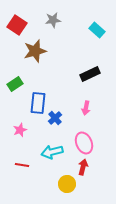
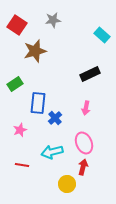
cyan rectangle: moved 5 px right, 5 px down
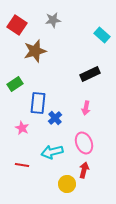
pink star: moved 2 px right, 2 px up; rotated 24 degrees counterclockwise
red arrow: moved 1 px right, 3 px down
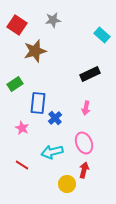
red line: rotated 24 degrees clockwise
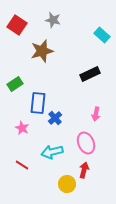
gray star: rotated 21 degrees clockwise
brown star: moved 7 px right
pink arrow: moved 10 px right, 6 px down
pink ellipse: moved 2 px right
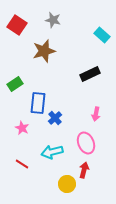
brown star: moved 2 px right
red line: moved 1 px up
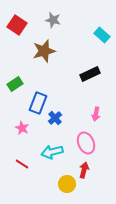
blue rectangle: rotated 15 degrees clockwise
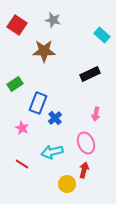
brown star: rotated 15 degrees clockwise
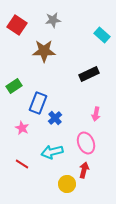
gray star: rotated 21 degrees counterclockwise
black rectangle: moved 1 px left
green rectangle: moved 1 px left, 2 px down
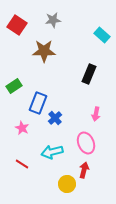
black rectangle: rotated 42 degrees counterclockwise
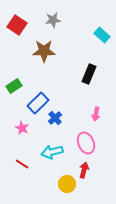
blue rectangle: rotated 25 degrees clockwise
